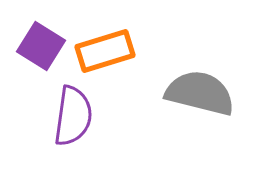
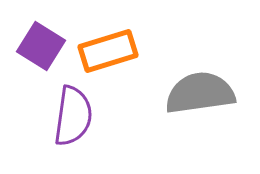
orange rectangle: moved 3 px right
gray semicircle: rotated 22 degrees counterclockwise
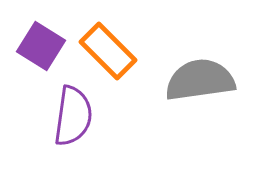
orange rectangle: rotated 62 degrees clockwise
gray semicircle: moved 13 px up
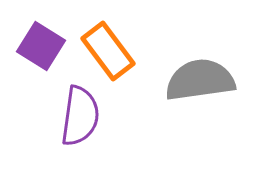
orange rectangle: rotated 8 degrees clockwise
purple semicircle: moved 7 px right
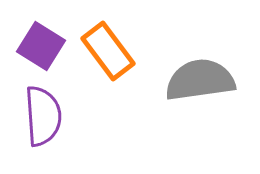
purple semicircle: moved 37 px left; rotated 12 degrees counterclockwise
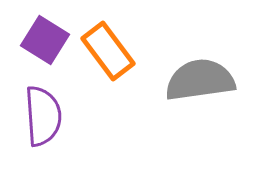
purple square: moved 4 px right, 6 px up
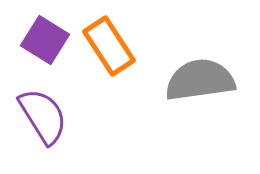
orange rectangle: moved 1 px right, 5 px up; rotated 4 degrees clockwise
purple semicircle: rotated 28 degrees counterclockwise
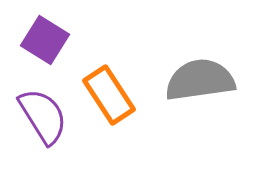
orange rectangle: moved 49 px down
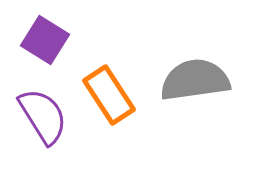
gray semicircle: moved 5 px left
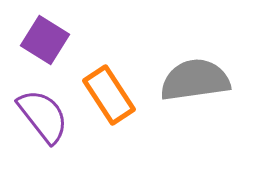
purple semicircle: rotated 6 degrees counterclockwise
